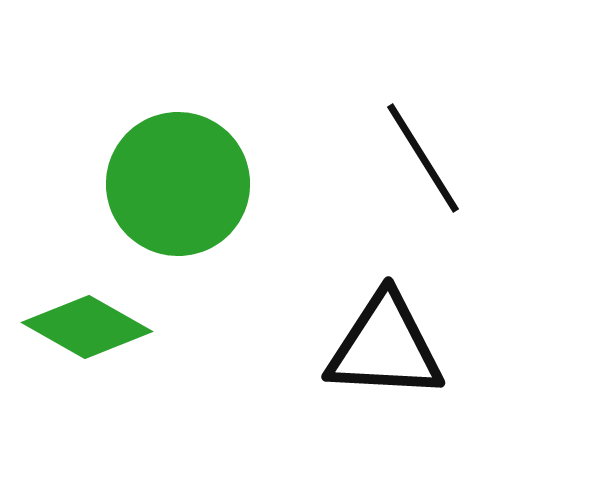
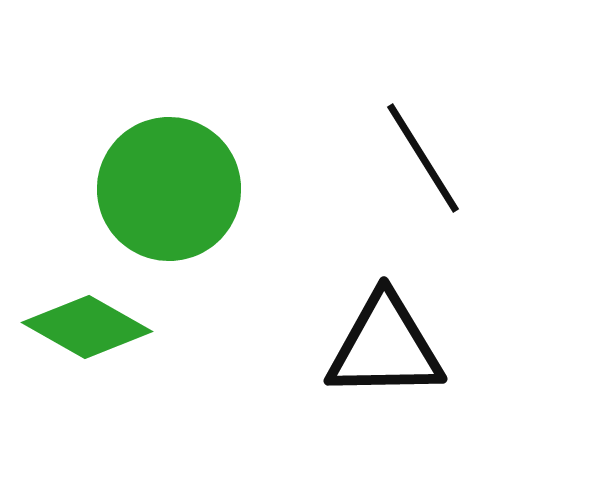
green circle: moved 9 px left, 5 px down
black triangle: rotated 4 degrees counterclockwise
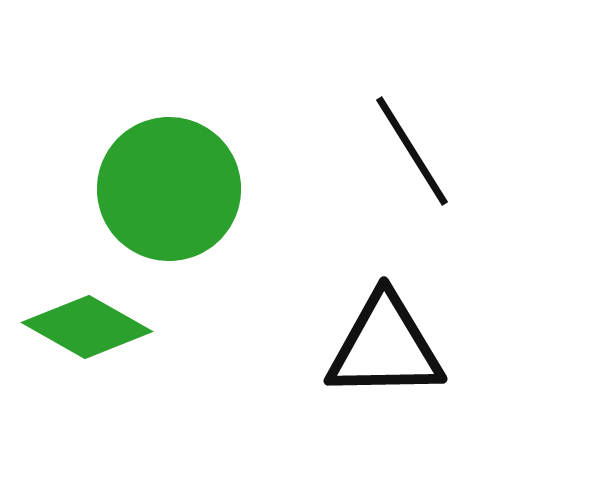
black line: moved 11 px left, 7 px up
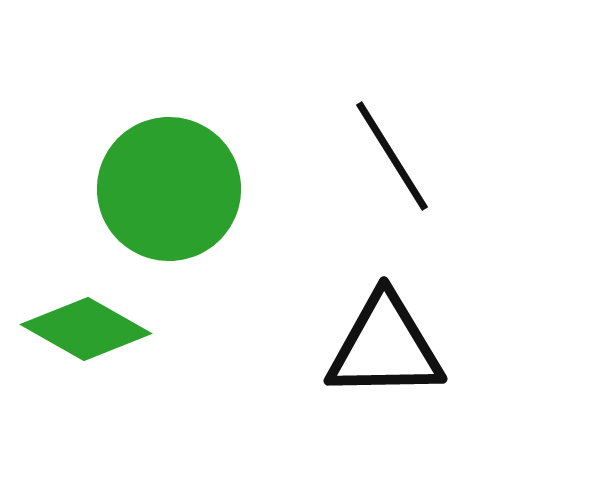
black line: moved 20 px left, 5 px down
green diamond: moved 1 px left, 2 px down
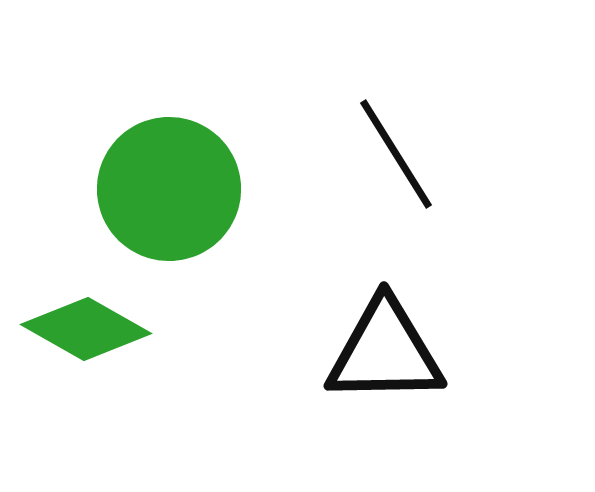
black line: moved 4 px right, 2 px up
black triangle: moved 5 px down
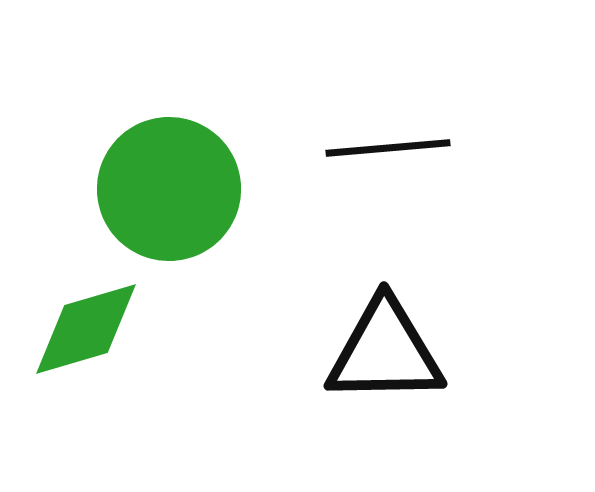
black line: moved 8 px left, 6 px up; rotated 63 degrees counterclockwise
green diamond: rotated 46 degrees counterclockwise
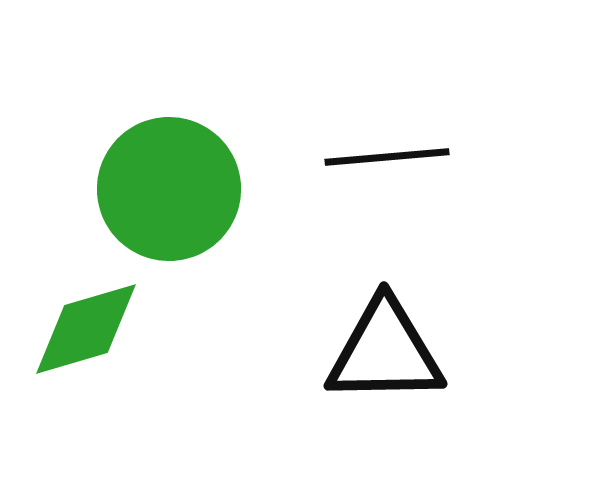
black line: moved 1 px left, 9 px down
